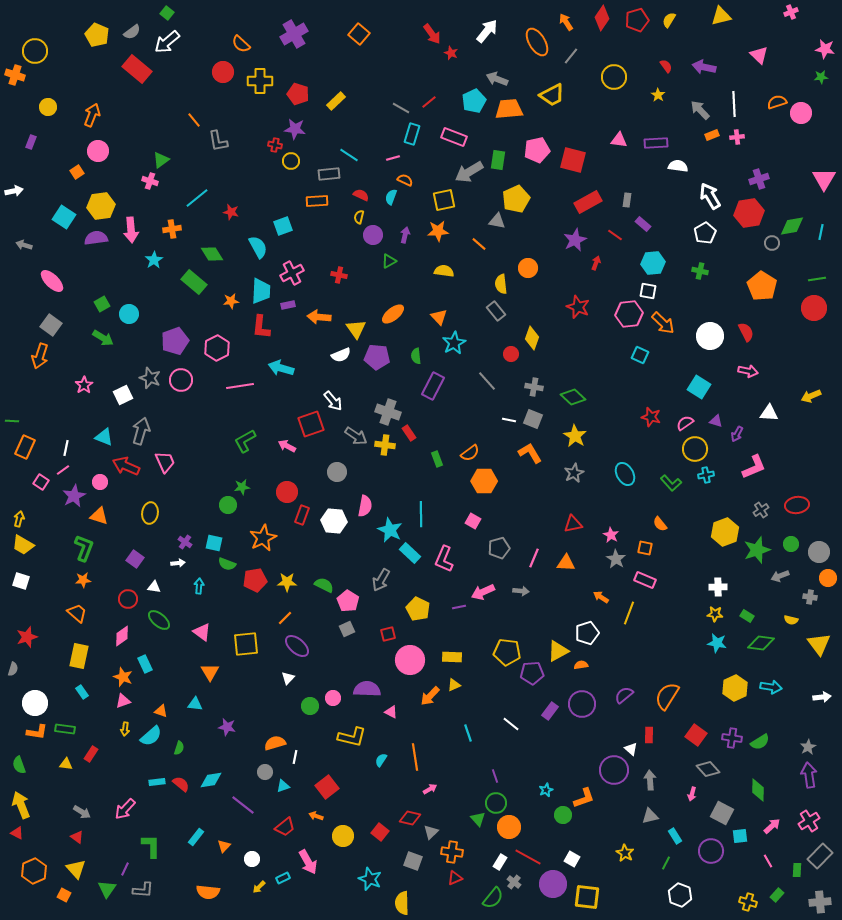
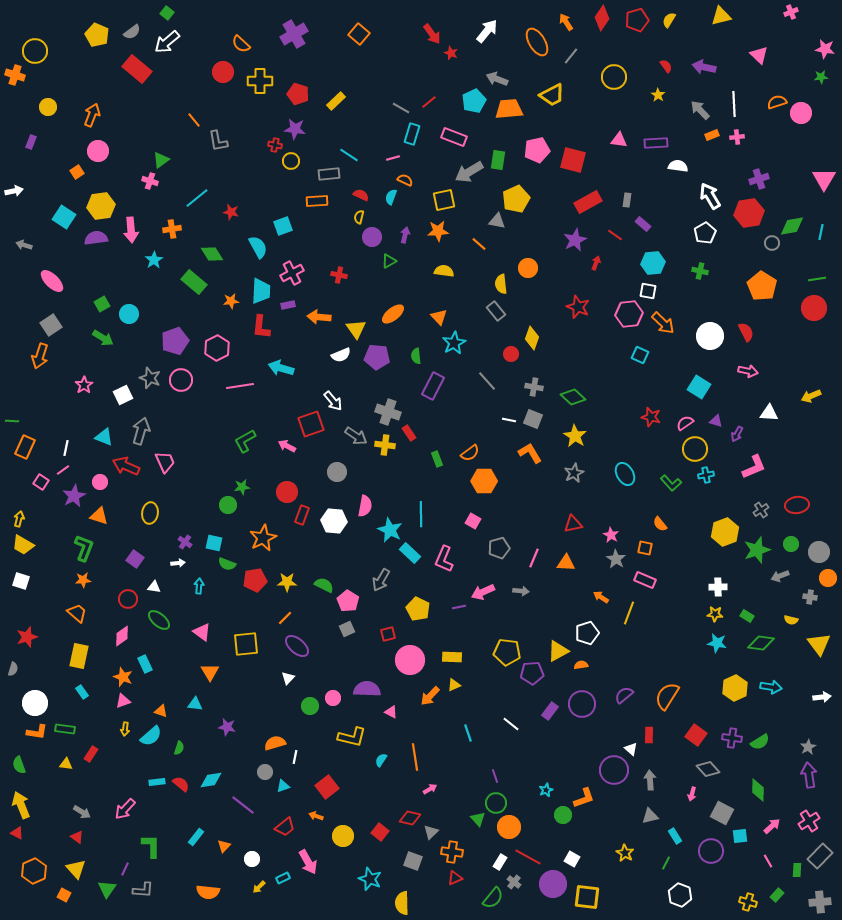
purple circle at (373, 235): moved 1 px left, 2 px down
gray square at (51, 325): rotated 20 degrees clockwise
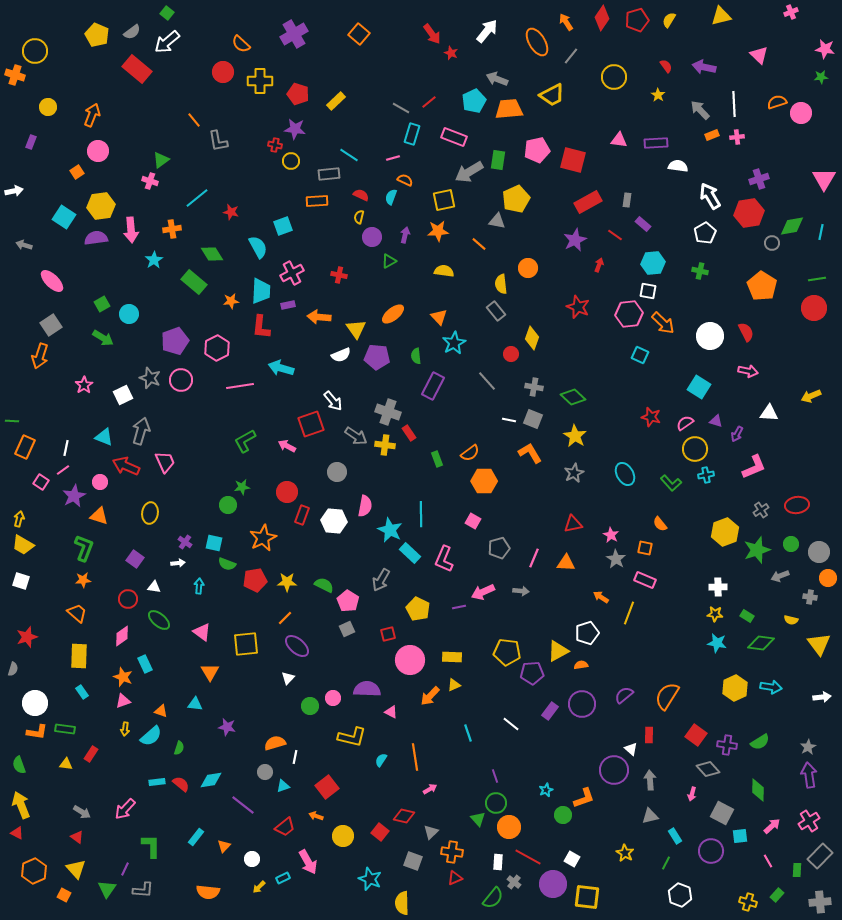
red arrow at (596, 263): moved 3 px right, 2 px down
yellow rectangle at (79, 656): rotated 10 degrees counterclockwise
purple cross at (732, 738): moved 5 px left, 7 px down
red diamond at (410, 818): moved 6 px left, 2 px up
white rectangle at (500, 862): moved 2 px left; rotated 28 degrees counterclockwise
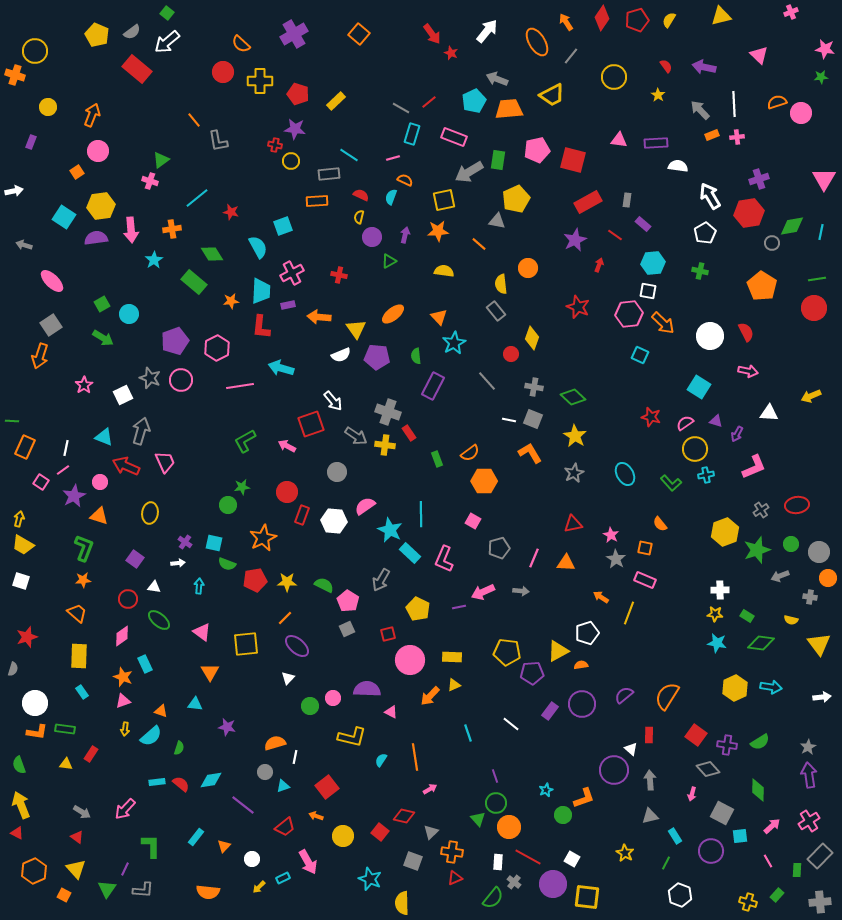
pink semicircle at (365, 506): rotated 135 degrees counterclockwise
white cross at (718, 587): moved 2 px right, 3 px down
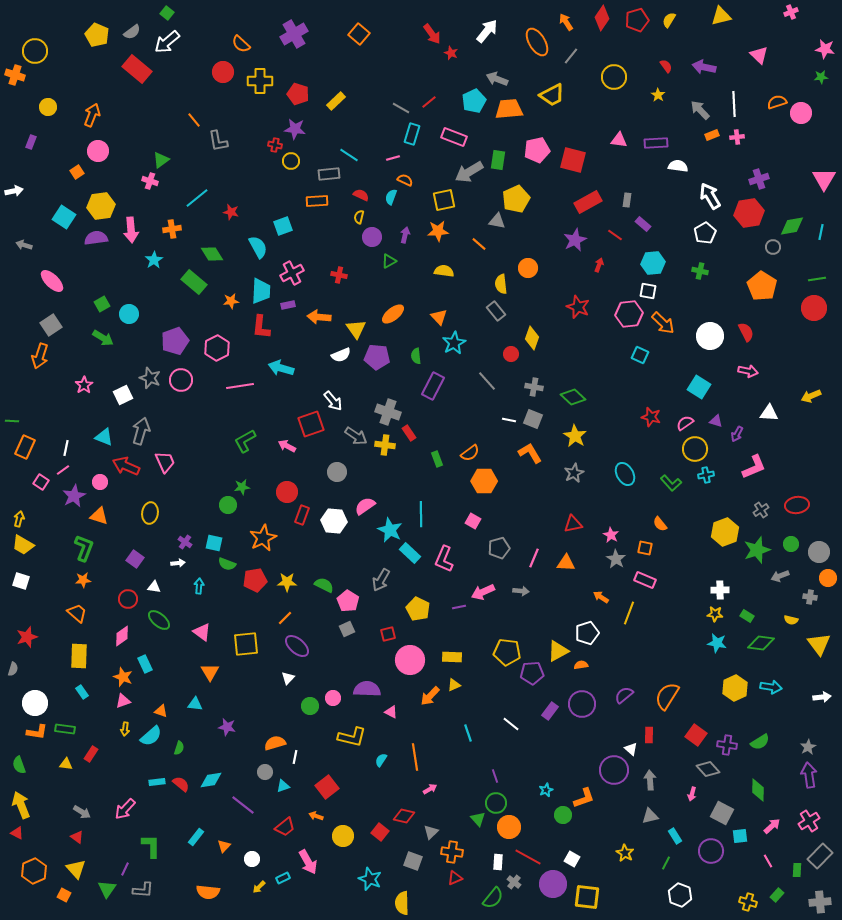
gray circle at (772, 243): moved 1 px right, 4 px down
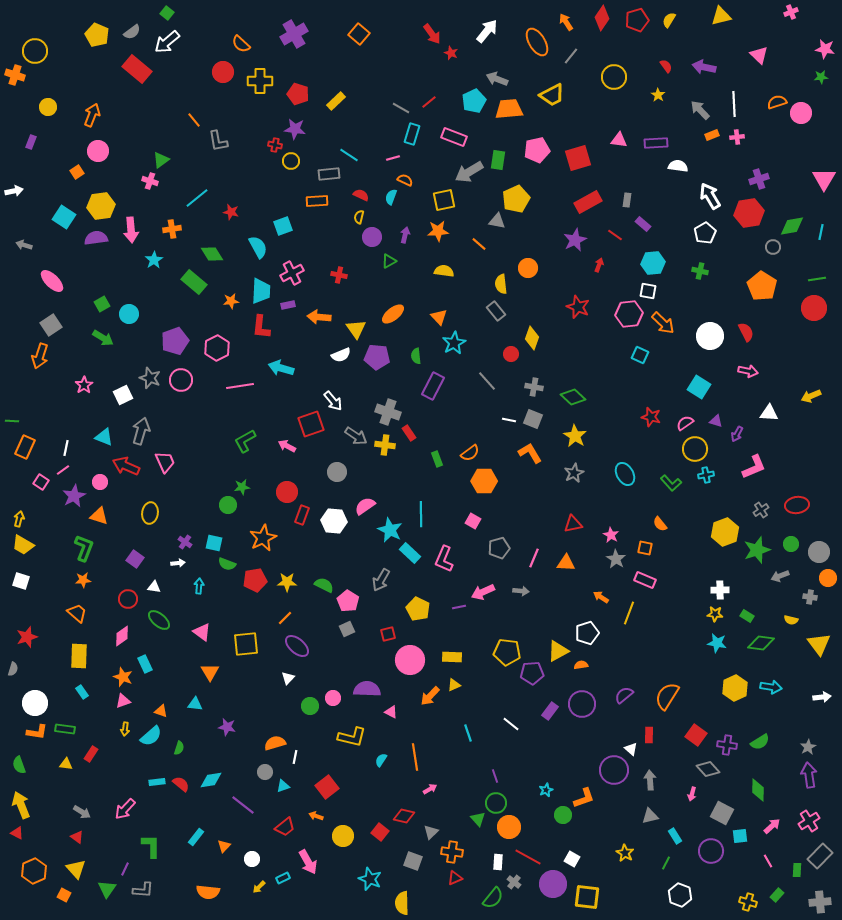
red square at (573, 160): moved 5 px right, 2 px up; rotated 32 degrees counterclockwise
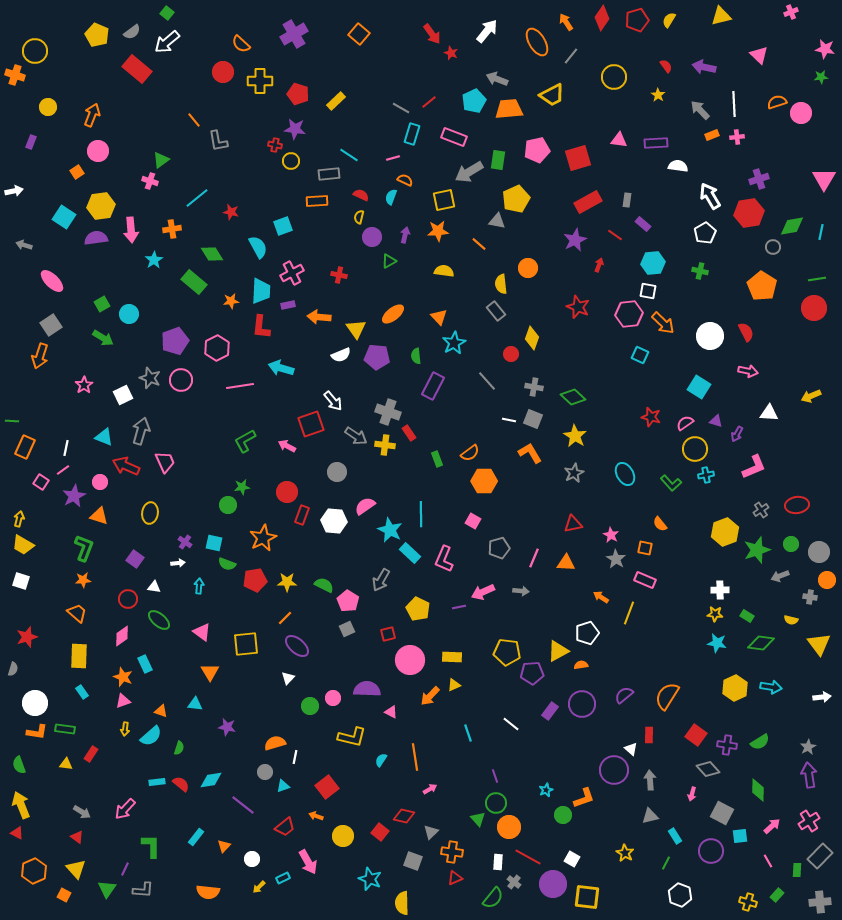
orange circle at (828, 578): moved 1 px left, 2 px down
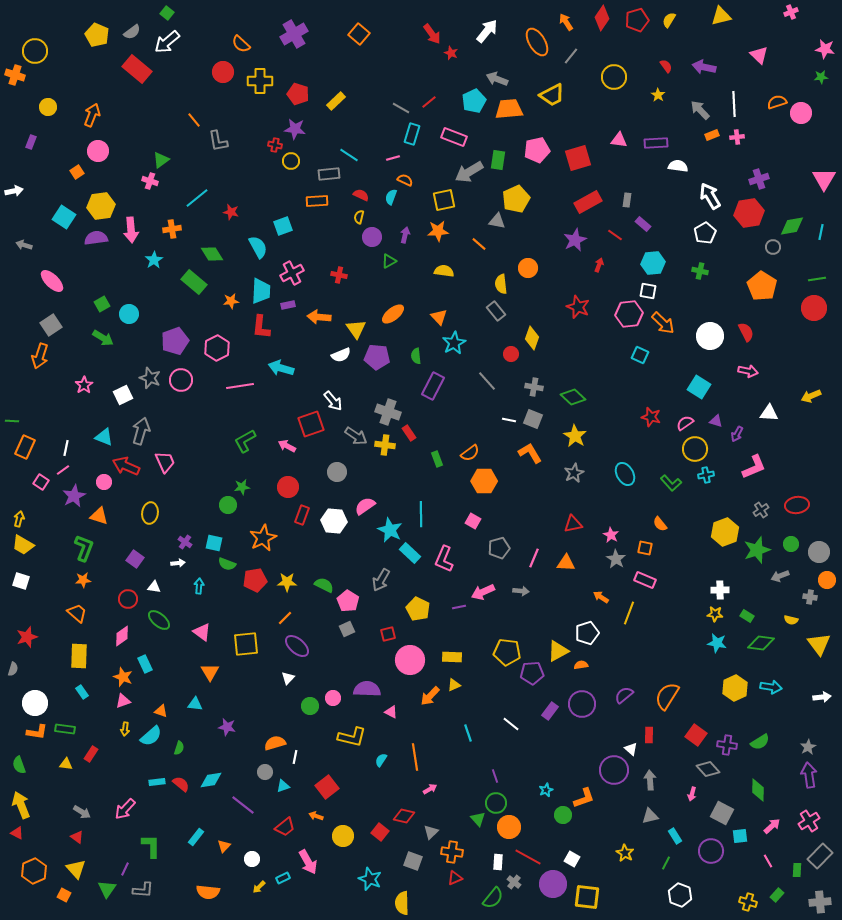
pink circle at (100, 482): moved 4 px right
red circle at (287, 492): moved 1 px right, 5 px up
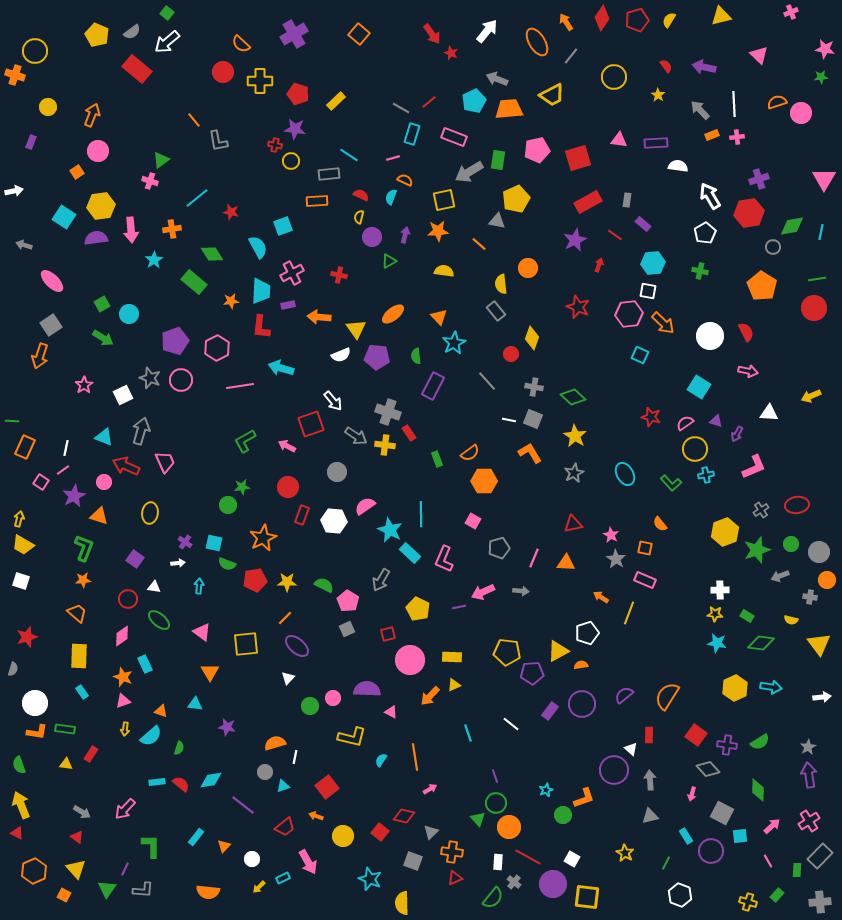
cyan rectangle at (675, 836): moved 11 px right
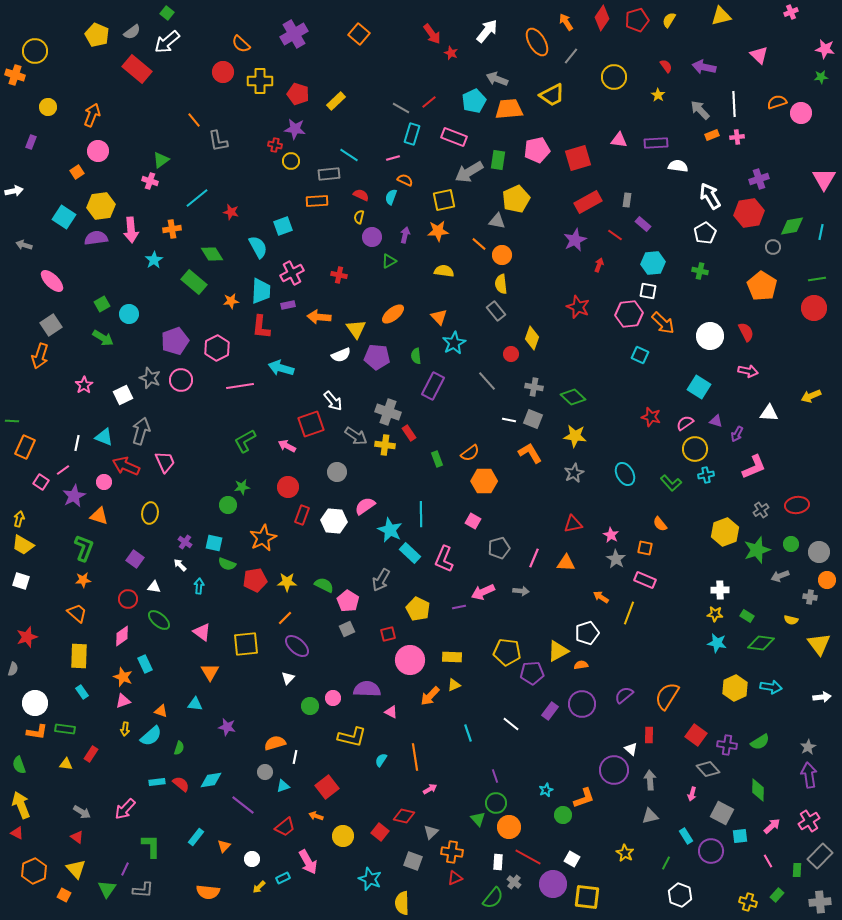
orange circle at (528, 268): moved 26 px left, 13 px up
yellow star at (575, 436): rotated 25 degrees counterclockwise
white line at (66, 448): moved 11 px right, 5 px up
white arrow at (178, 563): moved 2 px right, 2 px down; rotated 128 degrees counterclockwise
